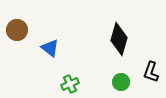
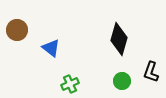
blue triangle: moved 1 px right
green circle: moved 1 px right, 1 px up
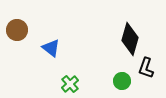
black diamond: moved 11 px right
black L-shape: moved 5 px left, 4 px up
green cross: rotated 18 degrees counterclockwise
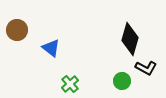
black L-shape: rotated 80 degrees counterclockwise
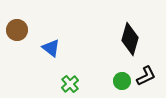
black L-shape: moved 8 px down; rotated 55 degrees counterclockwise
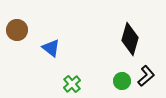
black L-shape: rotated 15 degrees counterclockwise
green cross: moved 2 px right
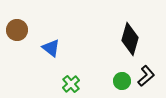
green cross: moved 1 px left
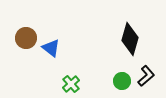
brown circle: moved 9 px right, 8 px down
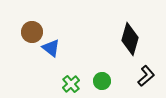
brown circle: moved 6 px right, 6 px up
green circle: moved 20 px left
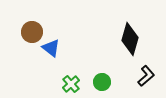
green circle: moved 1 px down
